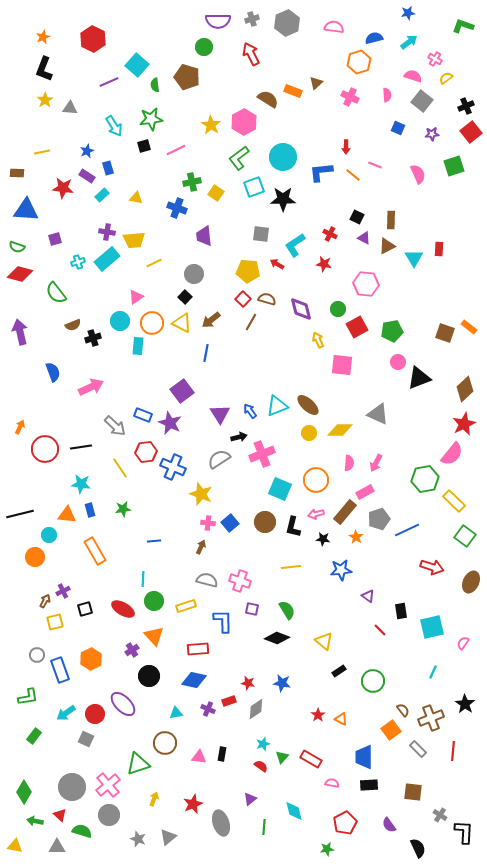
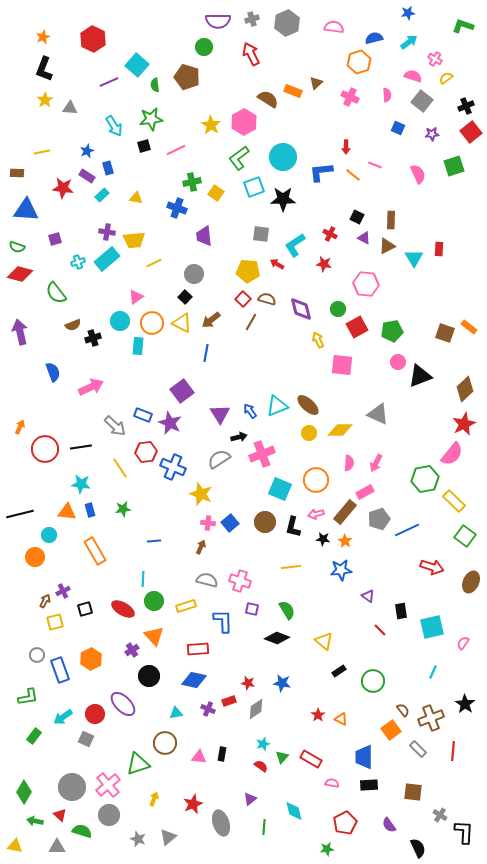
black triangle at (419, 378): moved 1 px right, 2 px up
orange triangle at (67, 515): moved 3 px up
orange star at (356, 537): moved 11 px left, 4 px down
cyan arrow at (66, 713): moved 3 px left, 4 px down
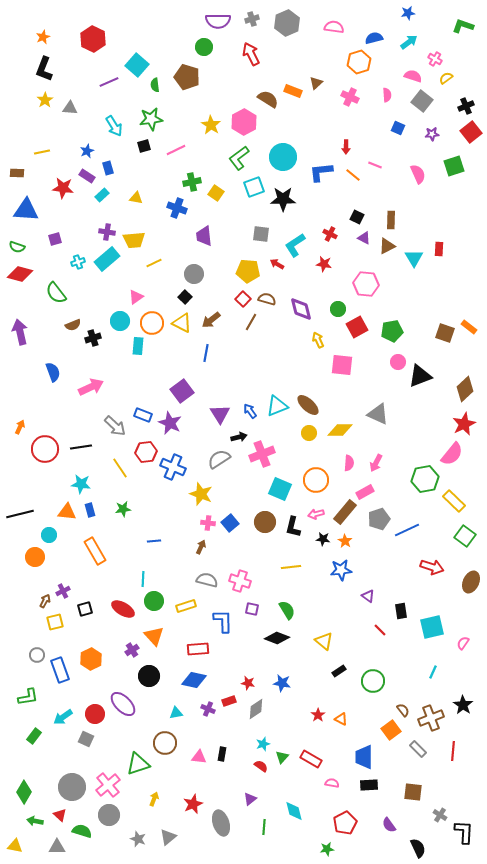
black star at (465, 704): moved 2 px left, 1 px down
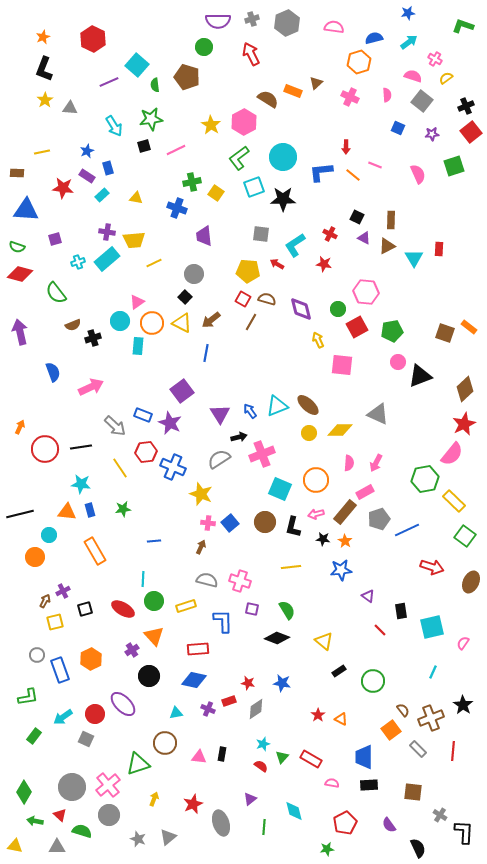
pink hexagon at (366, 284): moved 8 px down
pink triangle at (136, 297): moved 1 px right, 5 px down
red square at (243, 299): rotated 14 degrees counterclockwise
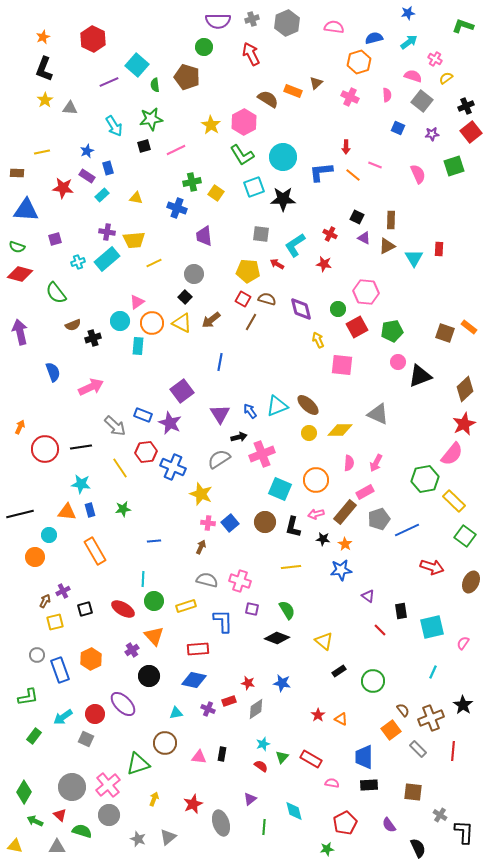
green L-shape at (239, 158): moved 3 px right, 3 px up; rotated 85 degrees counterclockwise
blue line at (206, 353): moved 14 px right, 9 px down
orange star at (345, 541): moved 3 px down
green arrow at (35, 821): rotated 14 degrees clockwise
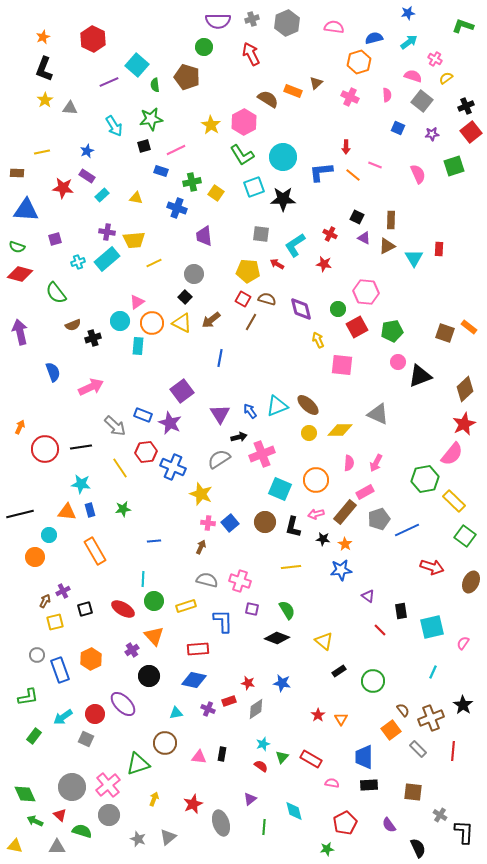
blue rectangle at (108, 168): moved 53 px right, 3 px down; rotated 56 degrees counterclockwise
blue line at (220, 362): moved 4 px up
orange triangle at (341, 719): rotated 32 degrees clockwise
green diamond at (24, 792): moved 1 px right, 2 px down; rotated 55 degrees counterclockwise
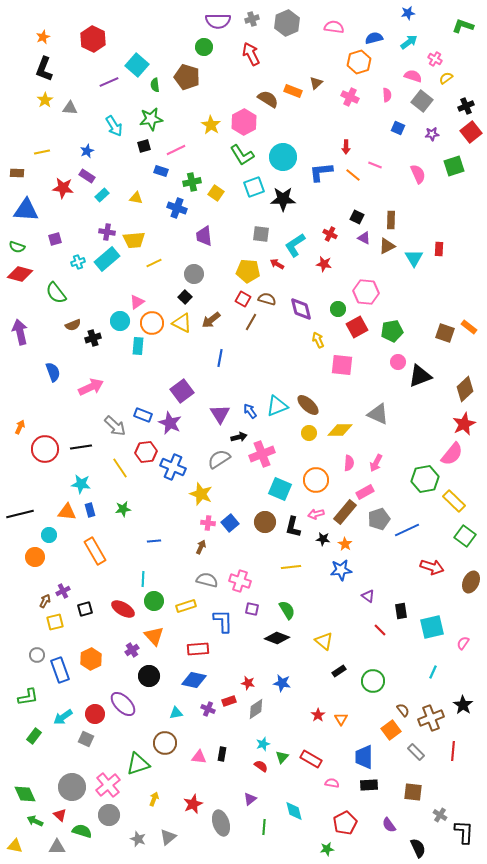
gray rectangle at (418, 749): moved 2 px left, 3 px down
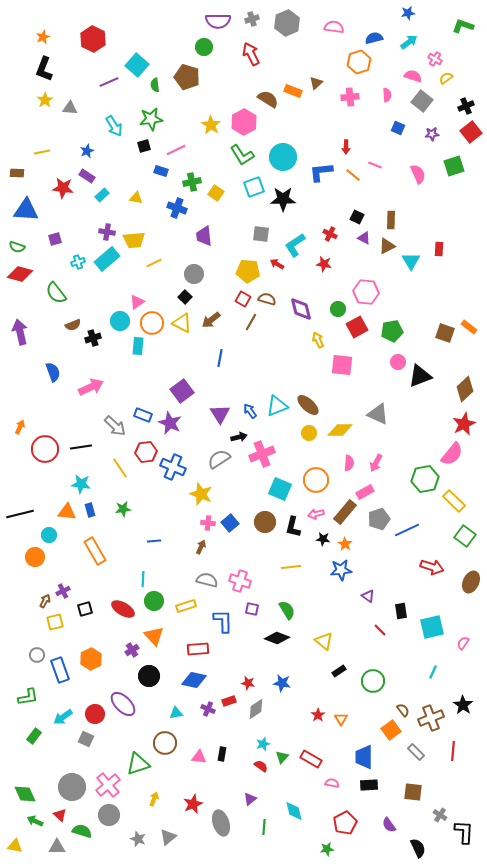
pink cross at (350, 97): rotated 30 degrees counterclockwise
cyan triangle at (414, 258): moved 3 px left, 3 px down
